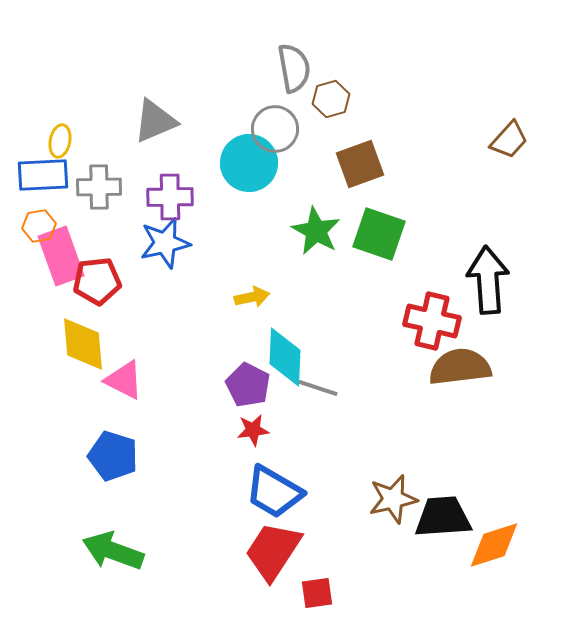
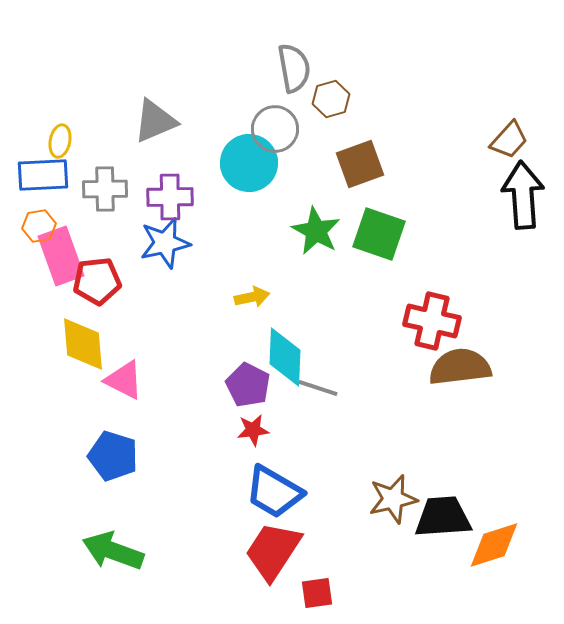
gray cross: moved 6 px right, 2 px down
black arrow: moved 35 px right, 85 px up
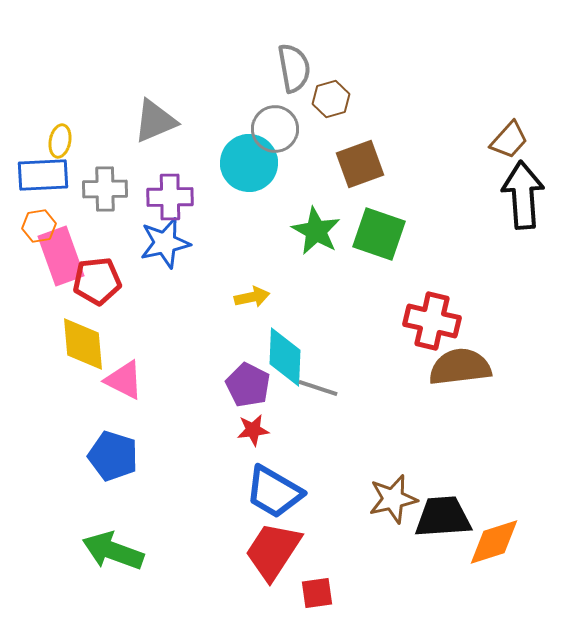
orange diamond: moved 3 px up
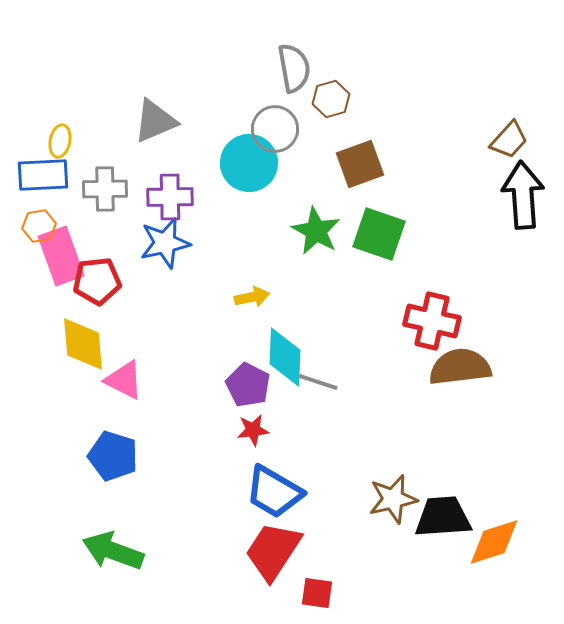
gray line: moved 6 px up
red square: rotated 16 degrees clockwise
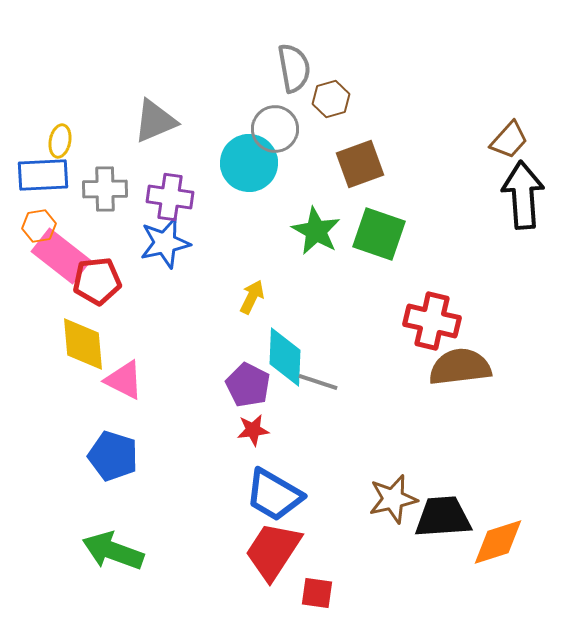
purple cross: rotated 9 degrees clockwise
pink rectangle: rotated 32 degrees counterclockwise
yellow arrow: rotated 52 degrees counterclockwise
blue trapezoid: moved 3 px down
orange diamond: moved 4 px right
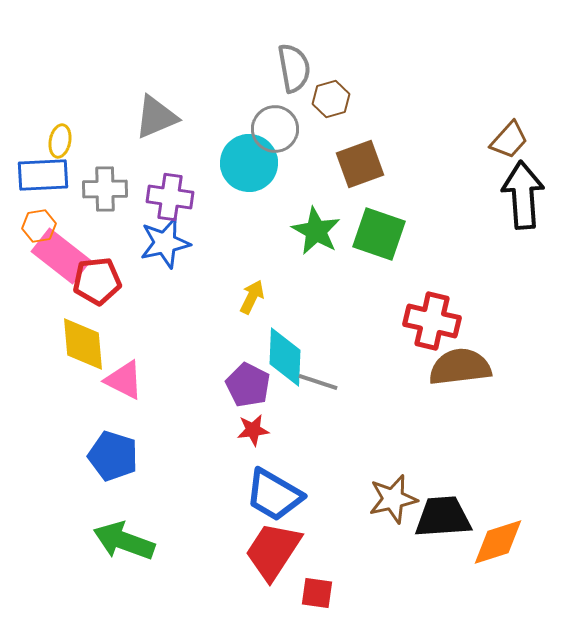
gray triangle: moved 1 px right, 4 px up
green arrow: moved 11 px right, 10 px up
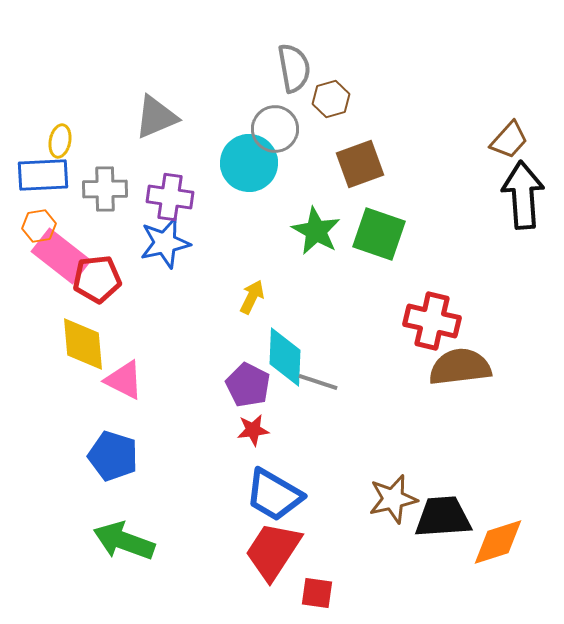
red pentagon: moved 2 px up
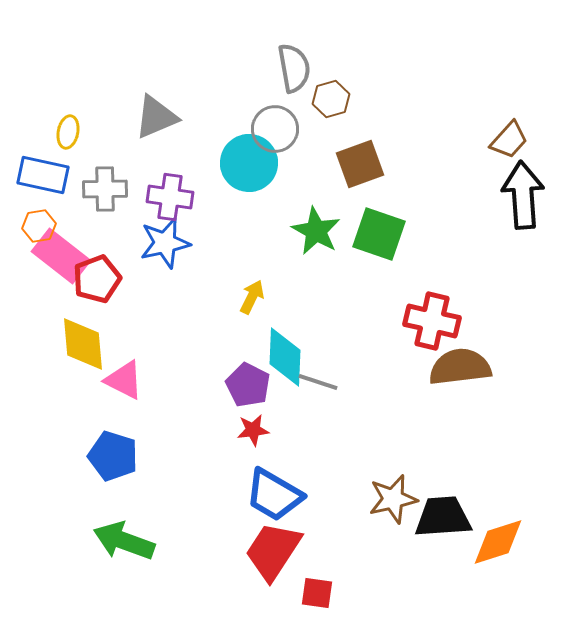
yellow ellipse: moved 8 px right, 9 px up
blue rectangle: rotated 15 degrees clockwise
red pentagon: rotated 15 degrees counterclockwise
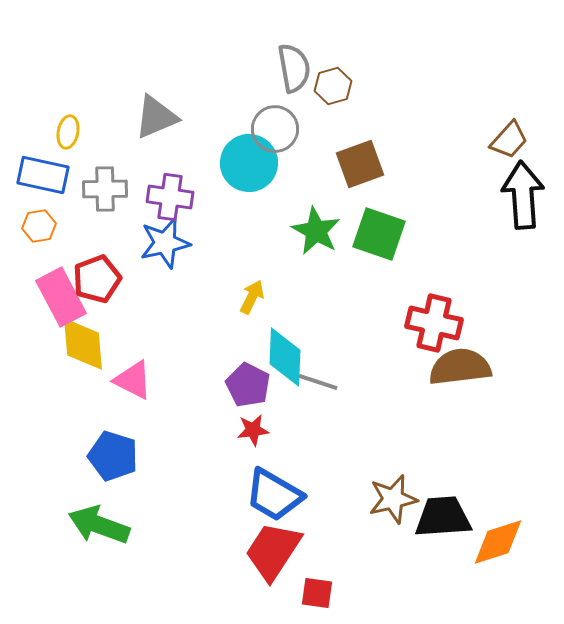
brown hexagon: moved 2 px right, 13 px up
pink rectangle: moved 41 px down; rotated 24 degrees clockwise
red cross: moved 2 px right, 2 px down
pink triangle: moved 9 px right
green arrow: moved 25 px left, 16 px up
